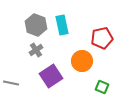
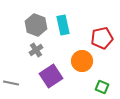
cyan rectangle: moved 1 px right
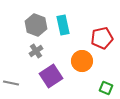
gray cross: moved 1 px down
green square: moved 4 px right, 1 px down
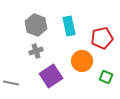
cyan rectangle: moved 6 px right, 1 px down
gray cross: rotated 16 degrees clockwise
green square: moved 11 px up
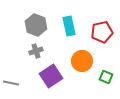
red pentagon: moved 6 px up
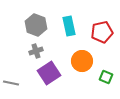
purple square: moved 2 px left, 3 px up
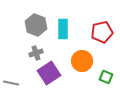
cyan rectangle: moved 6 px left, 3 px down; rotated 12 degrees clockwise
gray cross: moved 2 px down
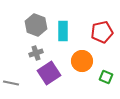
cyan rectangle: moved 2 px down
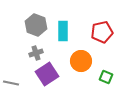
orange circle: moved 1 px left
purple square: moved 2 px left, 1 px down
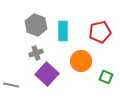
red pentagon: moved 2 px left
purple square: rotated 15 degrees counterclockwise
gray line: moved 2 px down
